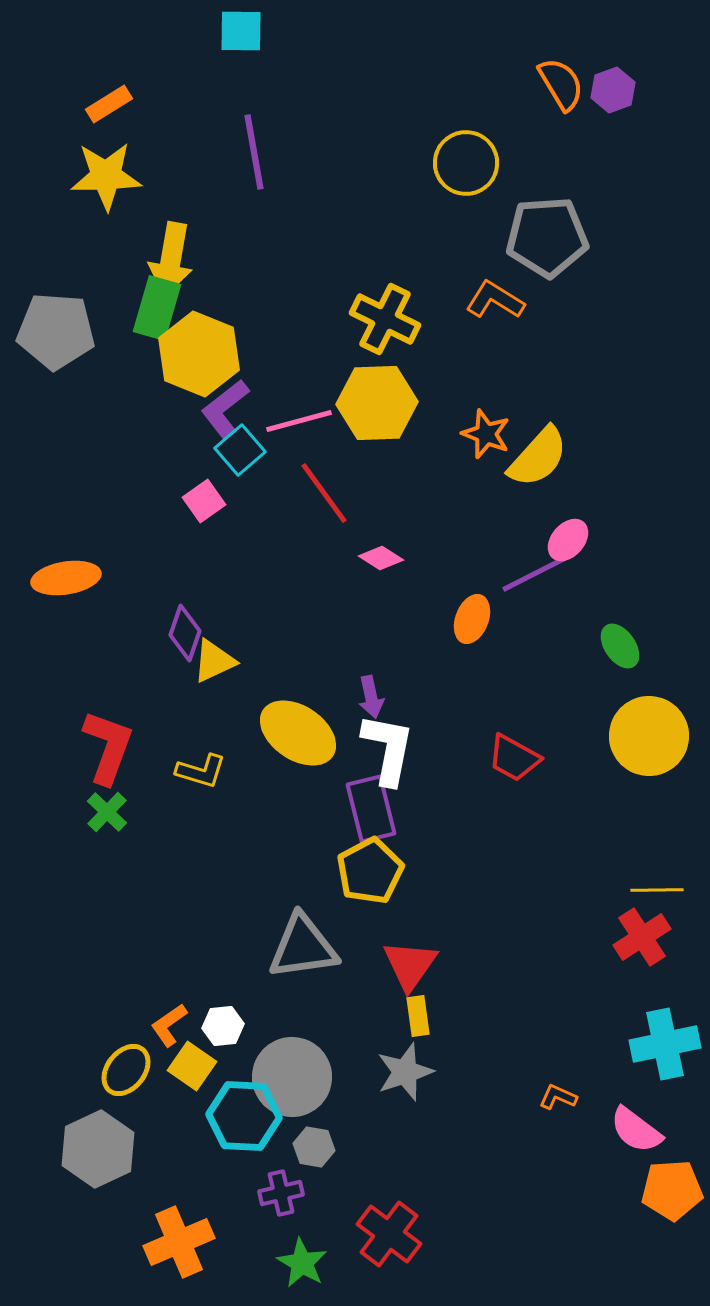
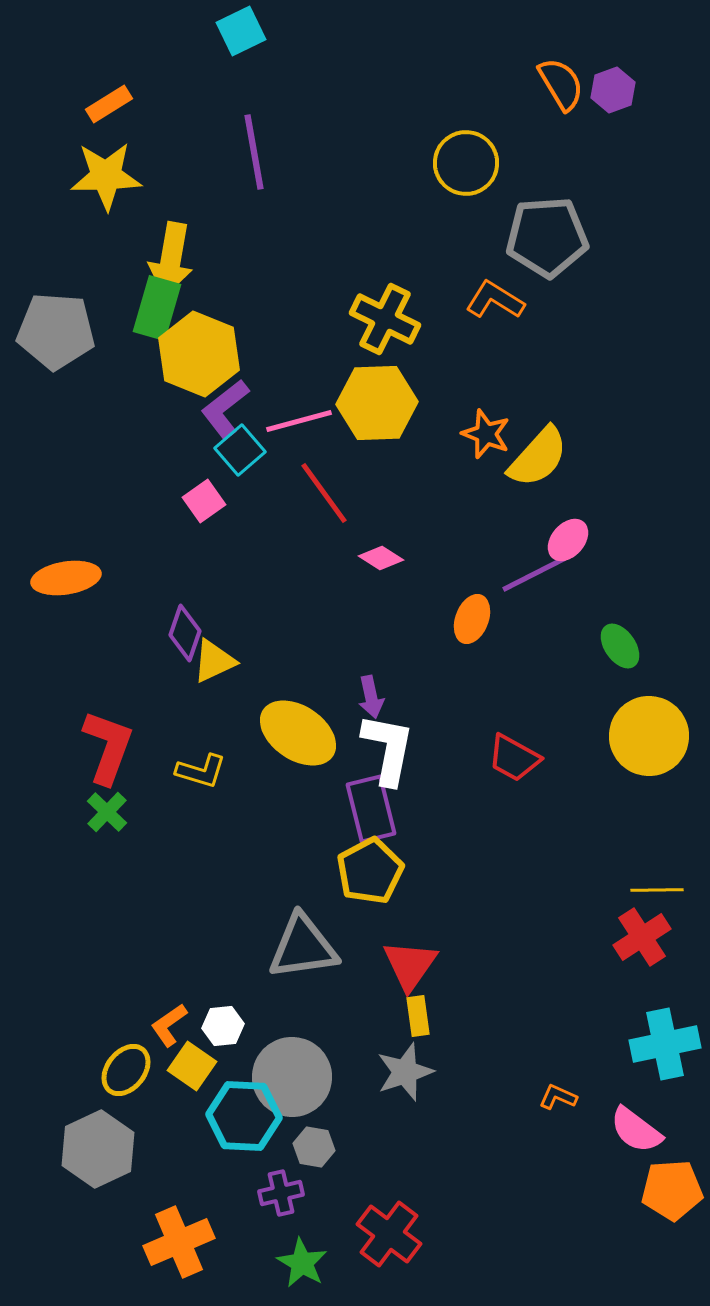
cyan square at (241, 31): rotated 27 degrees counterclockwise
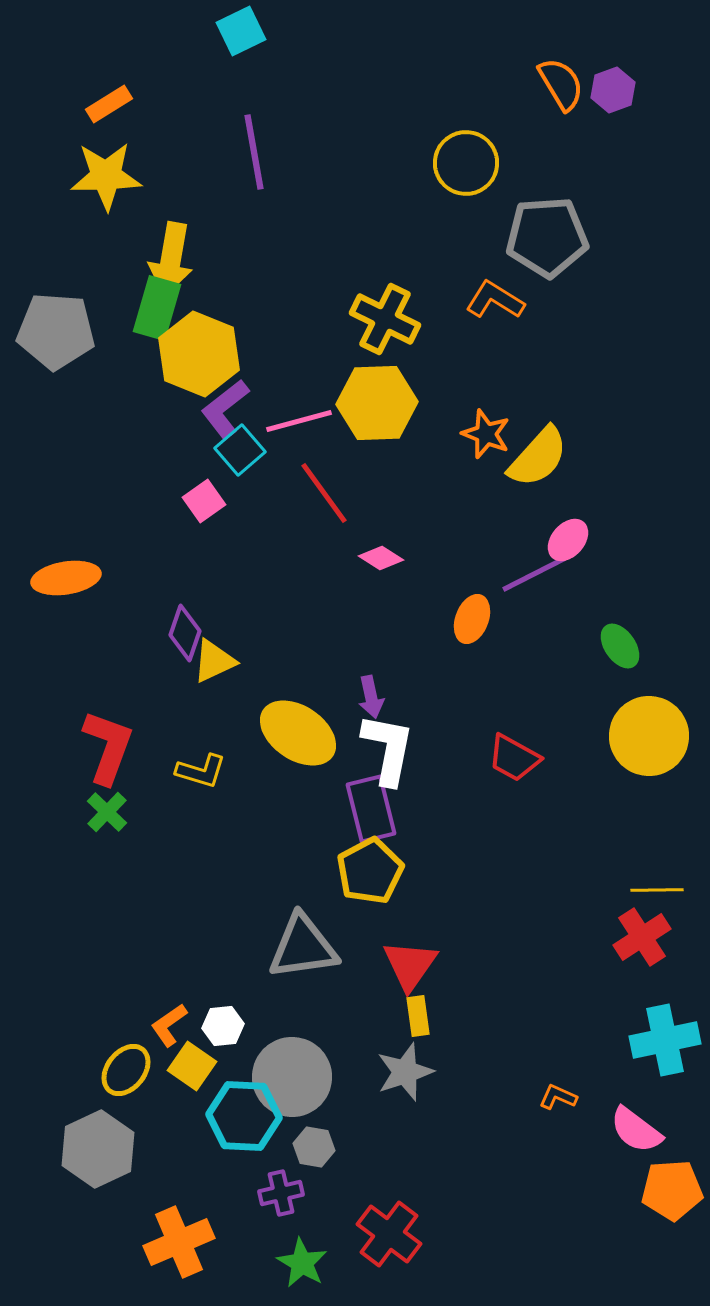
cyan cross at (665, 1044): moved 4 px up
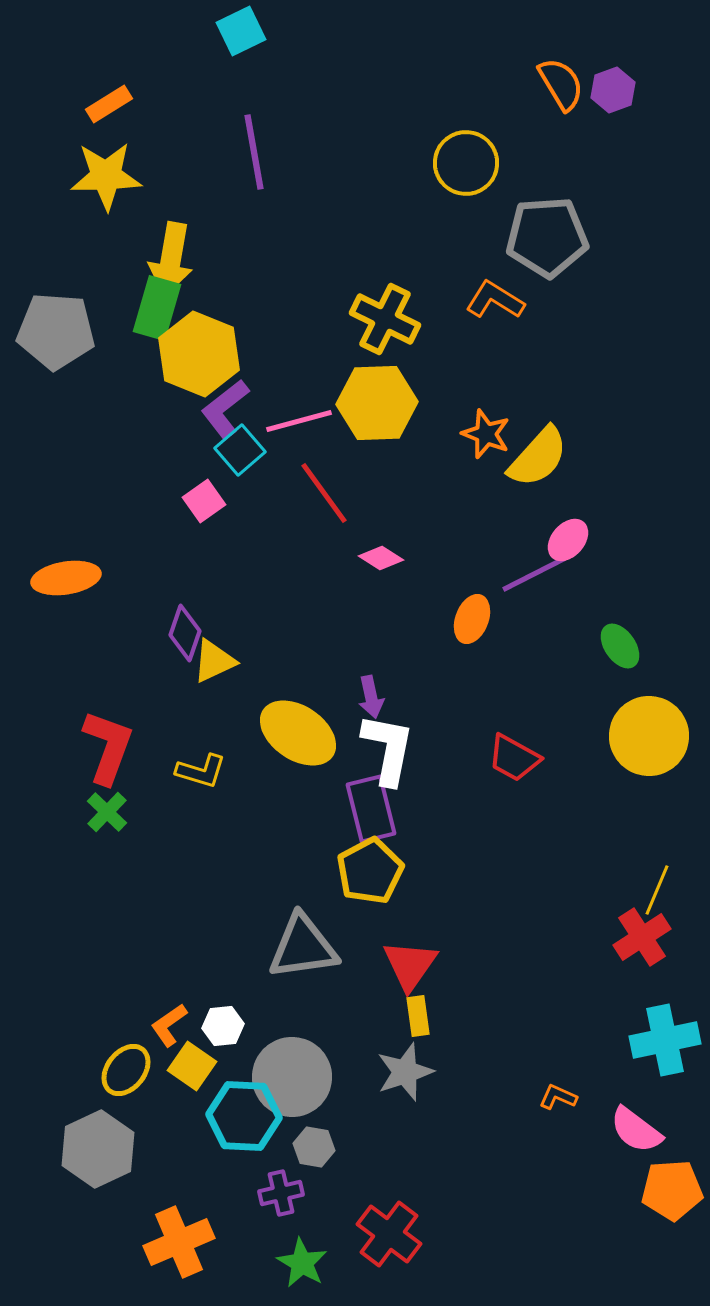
yellow line at (657, 890): rotated 66 degrees counterclockwise
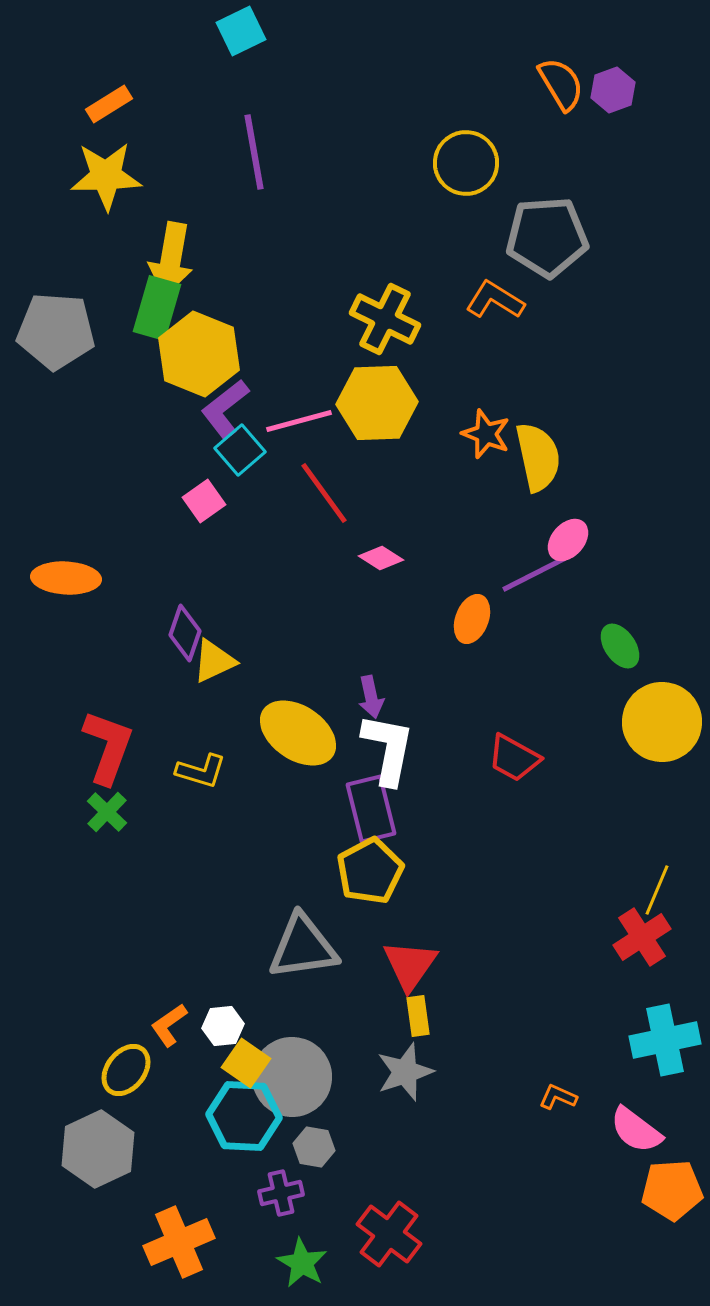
yellow semicircle at (538, 457): rotated 54 degrees counterclockwise
orange ellipse at (66, 578): rotated 12 degrees clockwise
yellow circle at (649, 736): moved 13 px right, 14 px up
yellow square at (192, 1066): moved 54 px right, 3 px up
